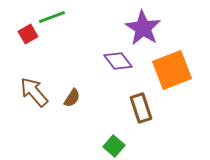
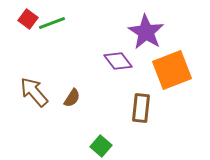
green line: moved 6 px down
purple star: moved 3 px right, 4 px down
red square: moved 15 px up; rotated 24 degrees counterclockwise
brown rectangle: rotated 24 degrees clockwise
green square: moved 13 px left
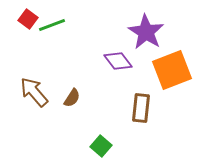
green line: moved 2 px down
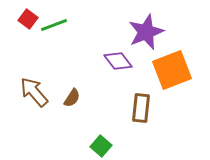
green line: moved 2 px right
purple star: rotated 18 degrees clockwise
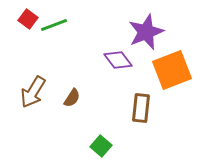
purple diamond: moved 1 px up
brown arrow: moved 1 px left; rotated 108 degrees counterclockwise
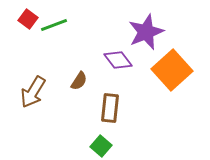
orange square: rotated 21 degrees counterclockwise
brown semicircle: moved 7 px right, 17 px up
brown rectangle: moved 31 px left
